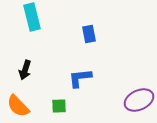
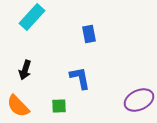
cyan rectangle: rotated 56 degrees clockwise
blue L-shape: rotated 85 degrees clockwise
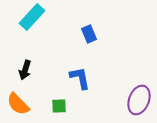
blue rectangle: rotated 12 degrees counterclockwise
purple ellipse: rotated 44 degrees counterclockwise
orange semicircle: moved 2 px up
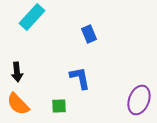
black arrow: moved 8 px left, 2 px down; rotated 24 degrees counterclockwise
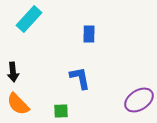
cyan rectangle: moved 3 px left, 2 px down
blue rectangle: rotated 24 degrees clockwise
black arrow: moved 4 px left
purple ellipse: rotated 36 degrees clockwise
green square: moved 2 px right, 5 px down
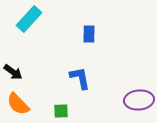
black arrow: rotated 48 degrees counterclockwise
purple ellipse: rotated 28 degrees clockwise
